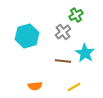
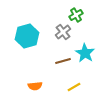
brown line: rotated 21 degrees counterclockwise
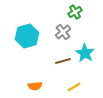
green cross: moved 1 px left, 3 px up
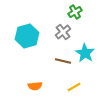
brown line: rotated 28 degrees clockwise
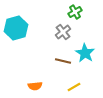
cyan hexagon: moved 11 px left, 8 px up
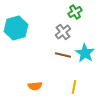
brown line: moved 6 px up
yellow line: rotated 48 degrees counterclockwise
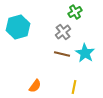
cyan hexagon: moved 2 px right, 1 px up
brown line: moved 1 px left, 1 px up
orange semicircle: rotated 48 degrees counterclockwise
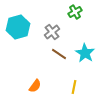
gray cross: moved 11 px left
brown line: moved 3 px left; rotated 21 degrees clockwise
